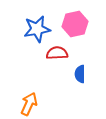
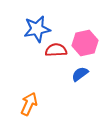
pink hexagon: moved 10 px right, 19 px down
red semicircle: moved 1 px left, 3 px up
blue semicircle: rotated 54 degrees clockwise
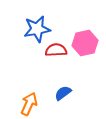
blue semicircle: moved 17 px left, 19 px down
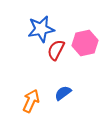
blue star: moved 4 px right
red semicircle: rotated 60 degrees counterclockwise
orange arrow: moved 2 px right, 3 px up
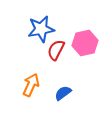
orange arrow: moved 16 px up
